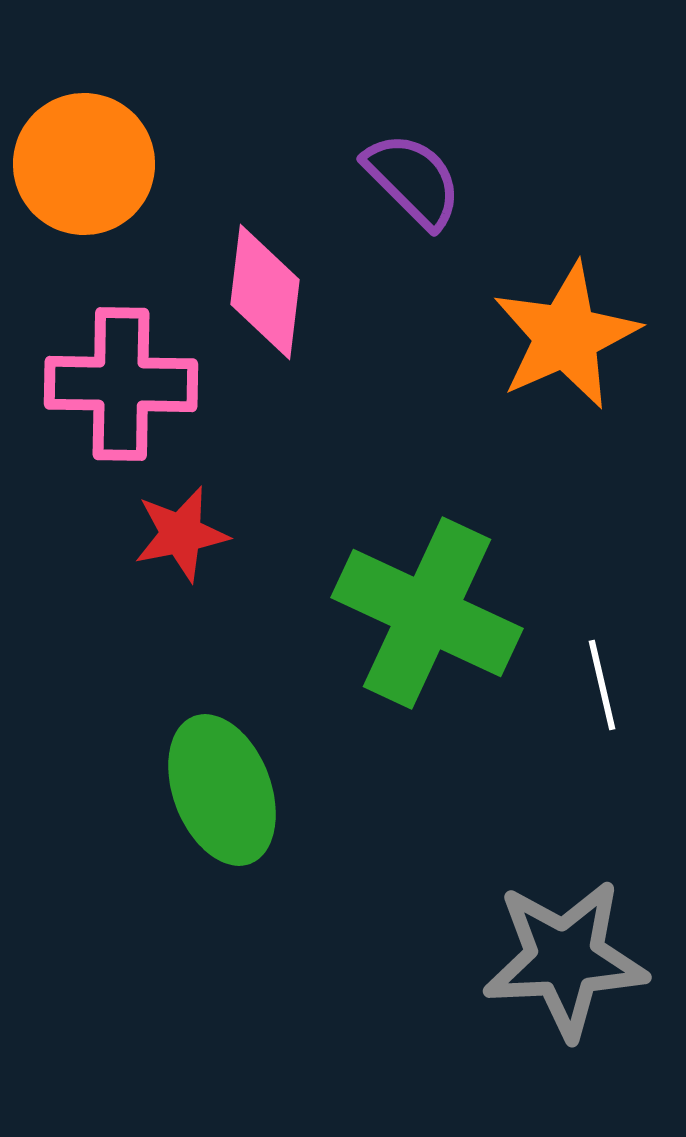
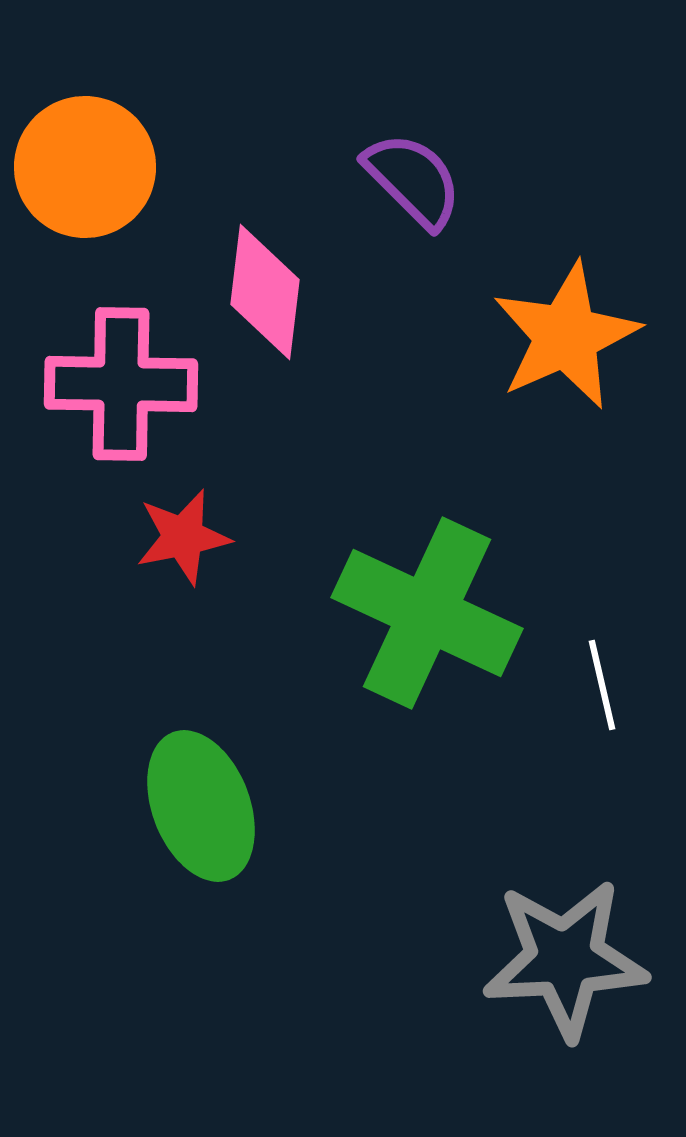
orange circle: moved 1 px right, 3 px down
red star: moved 2 px right, 3 px down
green ellipse: moved 21 px left, 16 px down
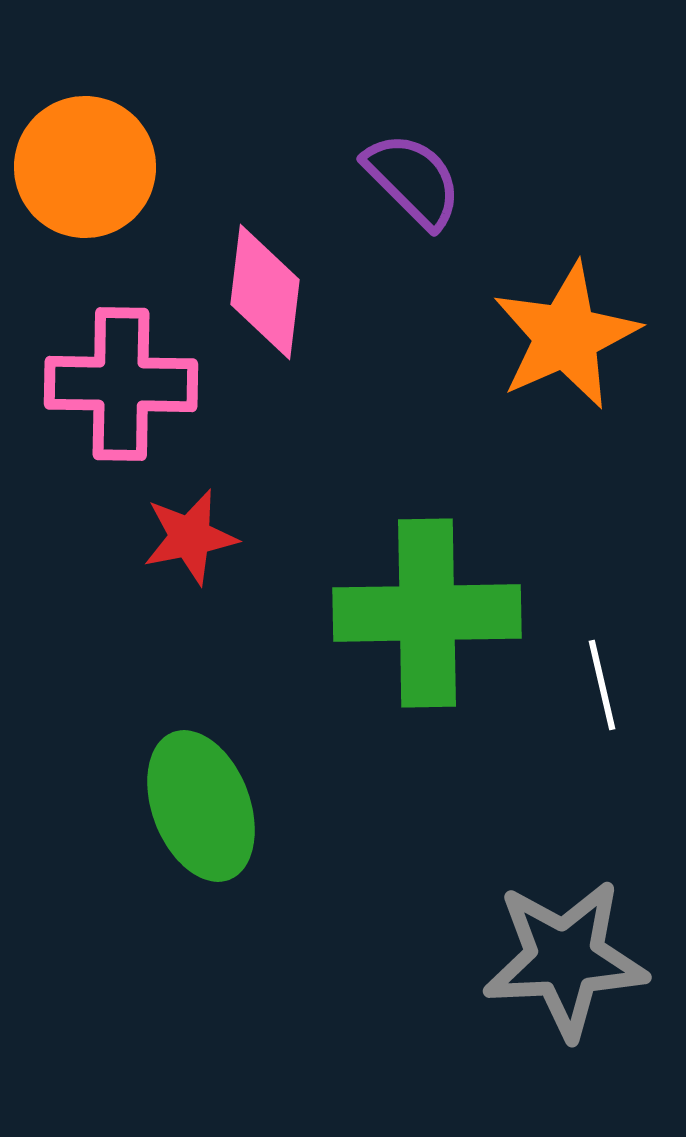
red star: moved 7 px right
green cross: rotated 26 degrees counterclockwise
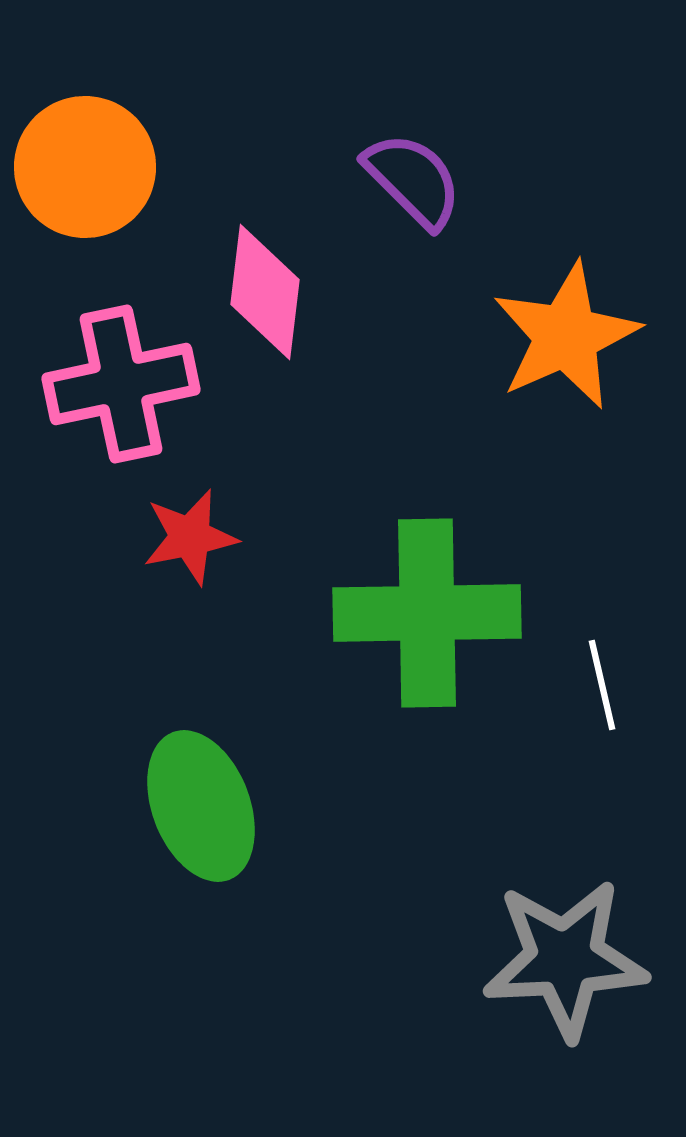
pink cross: rotated 13 degrees counterclockwise
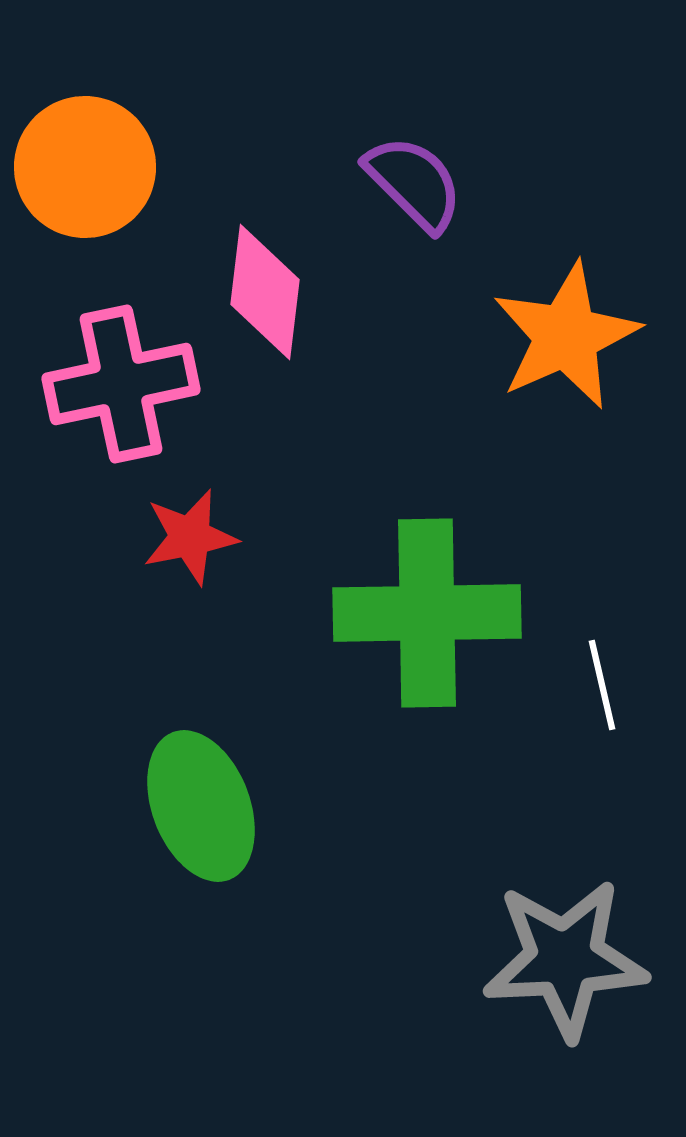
purple semicircle: moved 1 px right, 3 px down
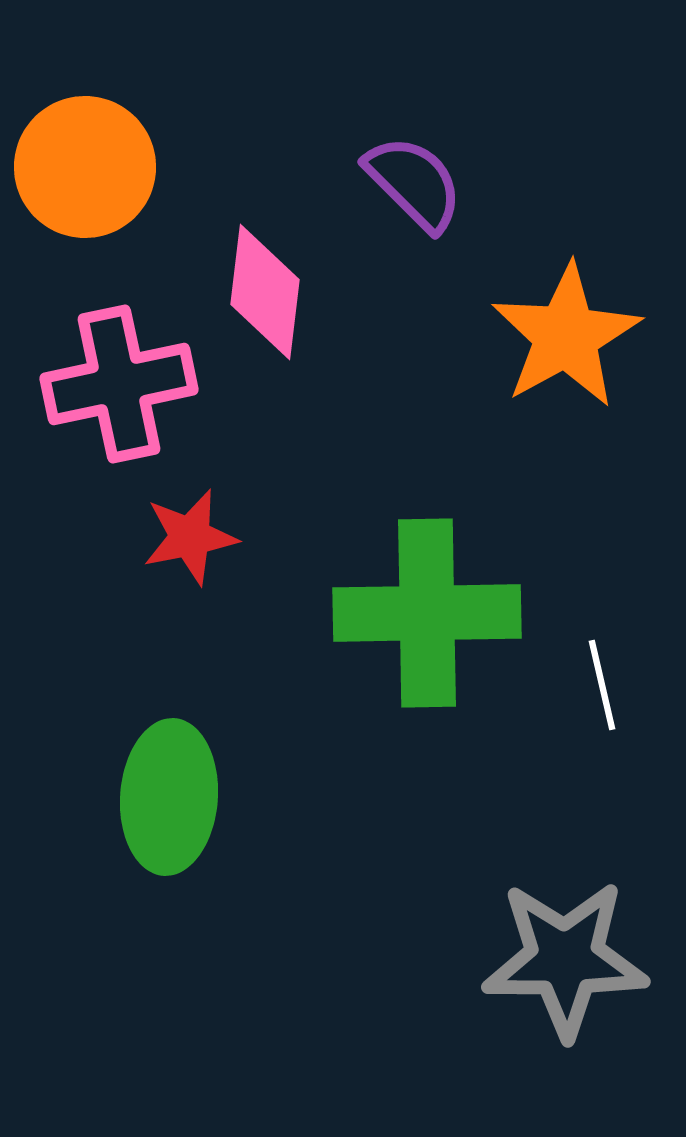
orange star: rotated 5 degrees counterclockwise
pink cross: moved 2 px left
green ellipse: moved 32 px left, 9 px up; rotated 25 degrees clockwise
gray star: rotated 3 degrees clockwise
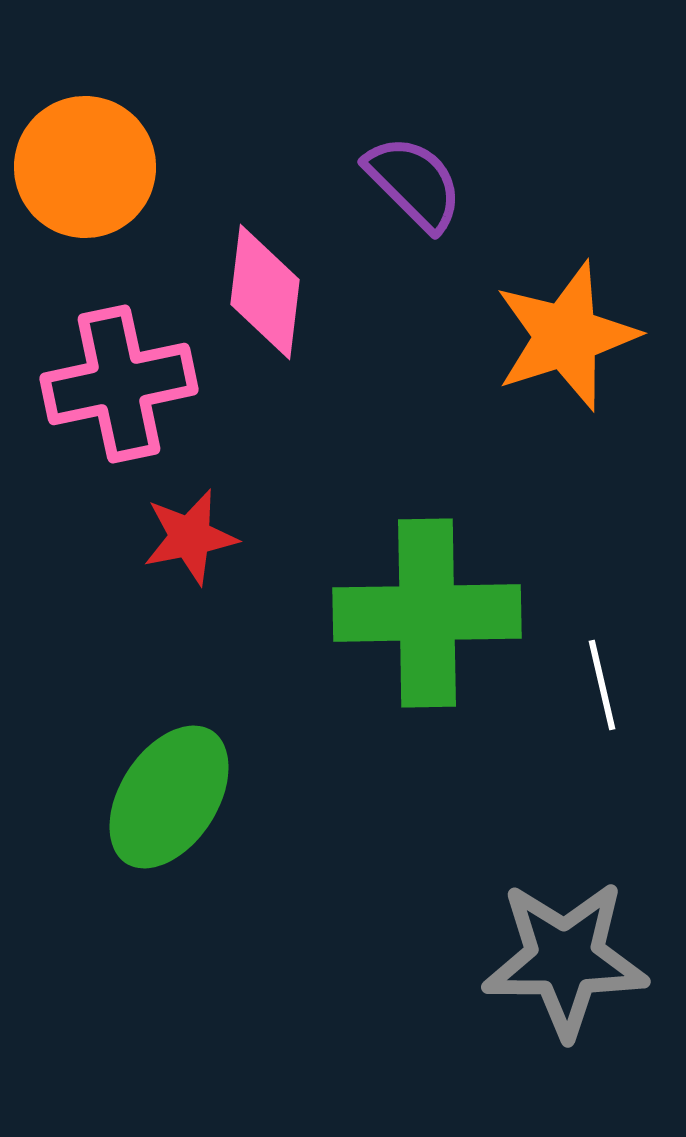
orange star: rotated 11 degrees clockwise
green ellipse: rotated 29 degrees clockwise
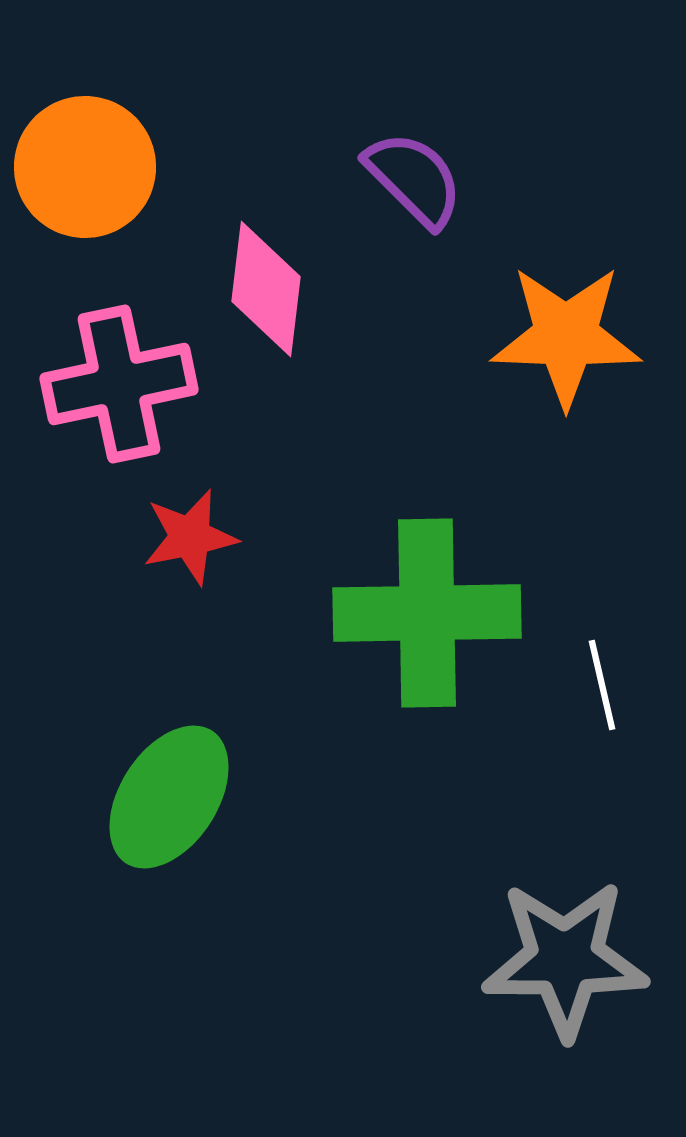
purple semicircle: moved 4 px up
pink diamond: moved 1 px right, 3 px up
orange star: rotated 20 degrees clockwise
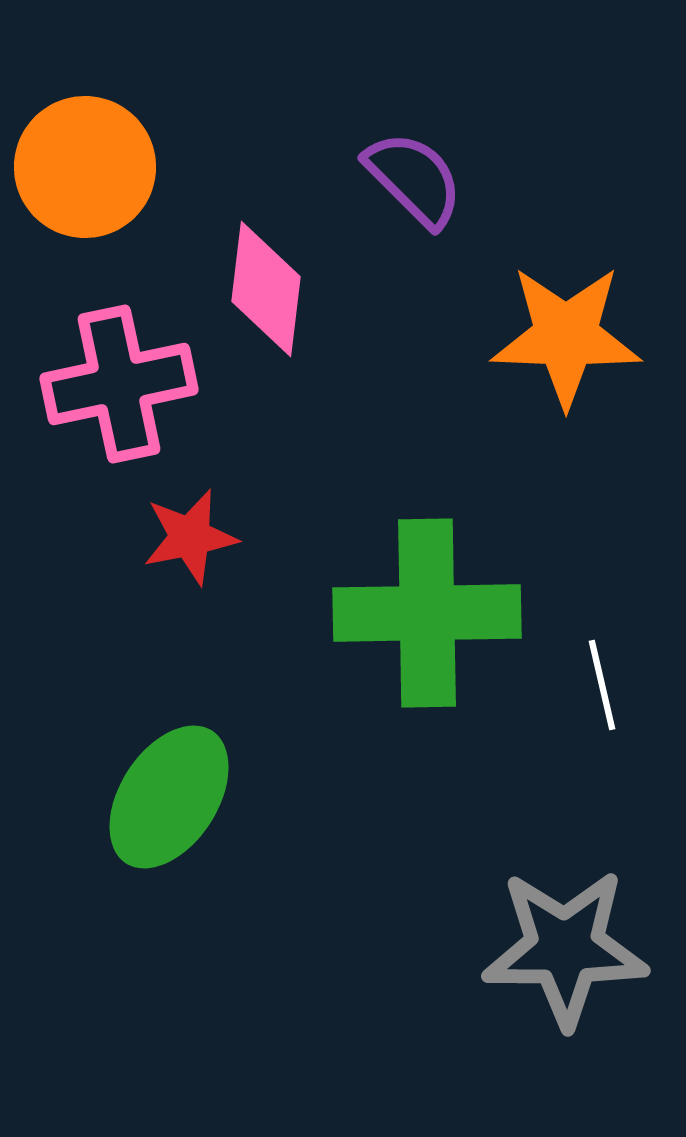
gray star: moved 11 px up
